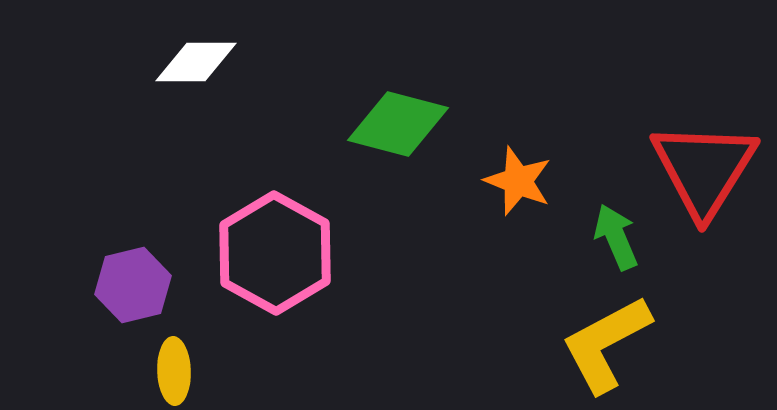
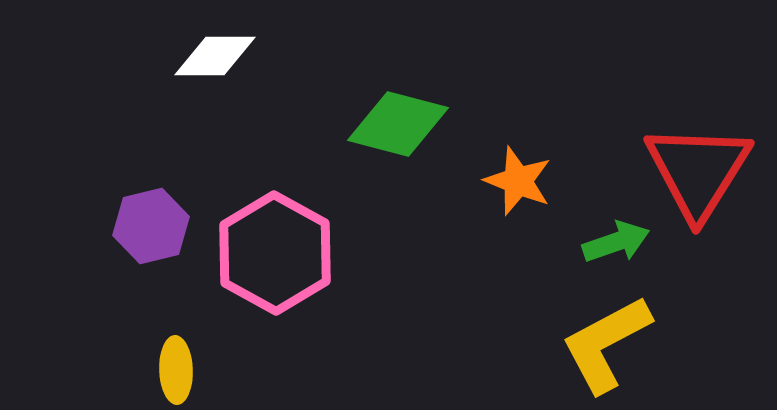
white diamond: moved 19 px right, 6 px up
red triangle: moved 6 px left, 2 px down
green arrow: moved 5 px down; rotated 94 degrees clockwise
purple hexagon: moved 18 px right, 59 px up
yellow ellipse: moved 2 px right, 1 px up
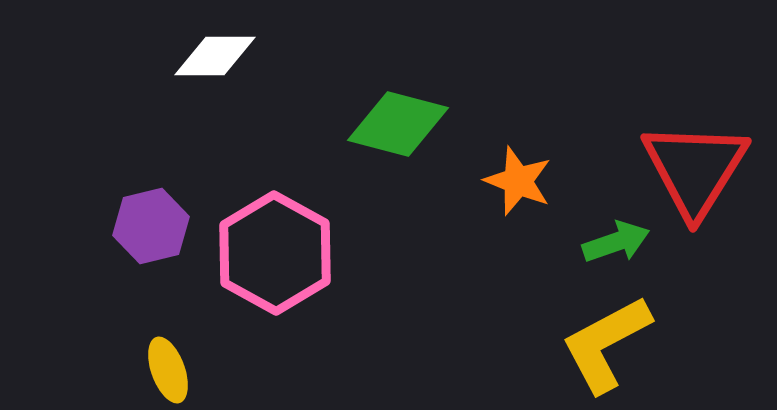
red triangle: moved 3 px left, 2 px up
yellow ellipse: moved 8 px left; rotated 18 degrees counterclockwise
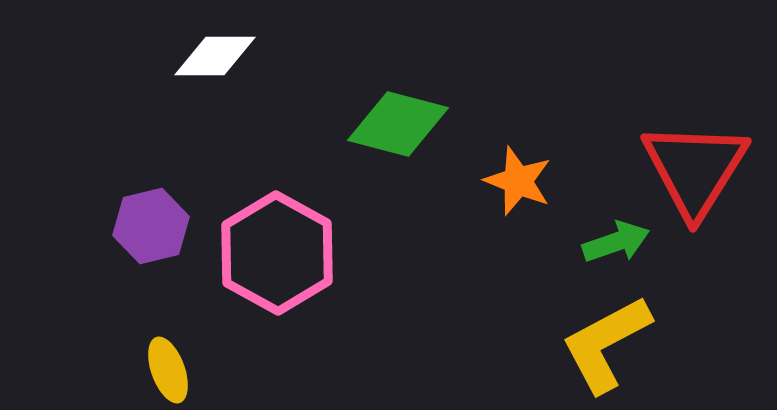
pink hexagon: moved 2 px right
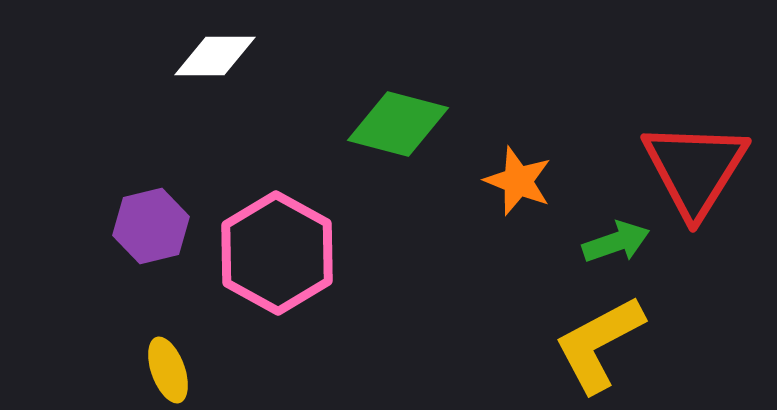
yellow L-shape: moved 7 px left
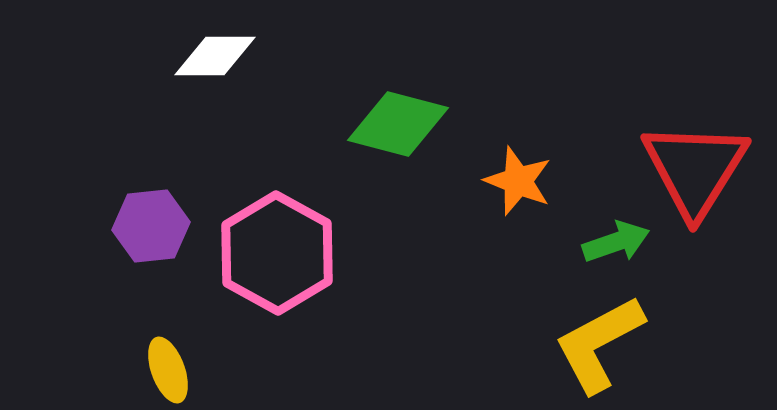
purple hexagon: rotated 8 degrees clockwise
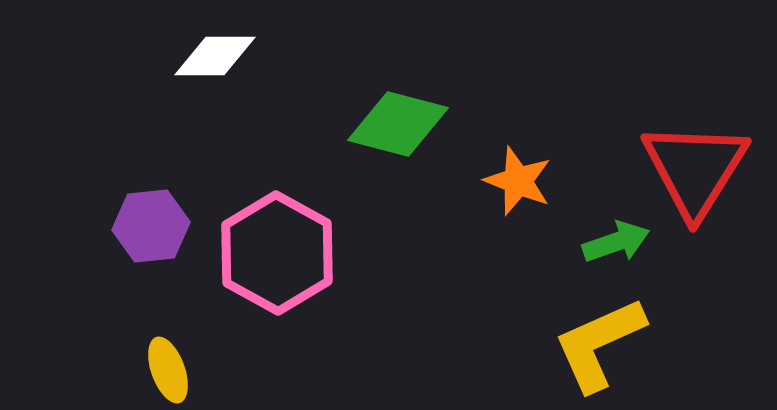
yellow L-shape: rotated 4 degrees clockwise
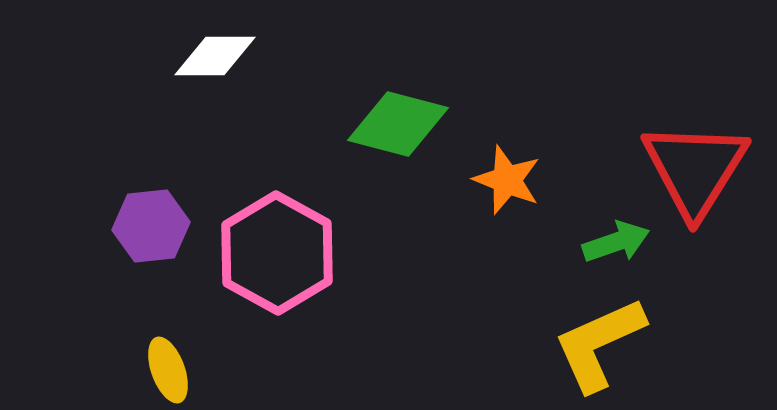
orange star: moved 11 px left, 1 px up
